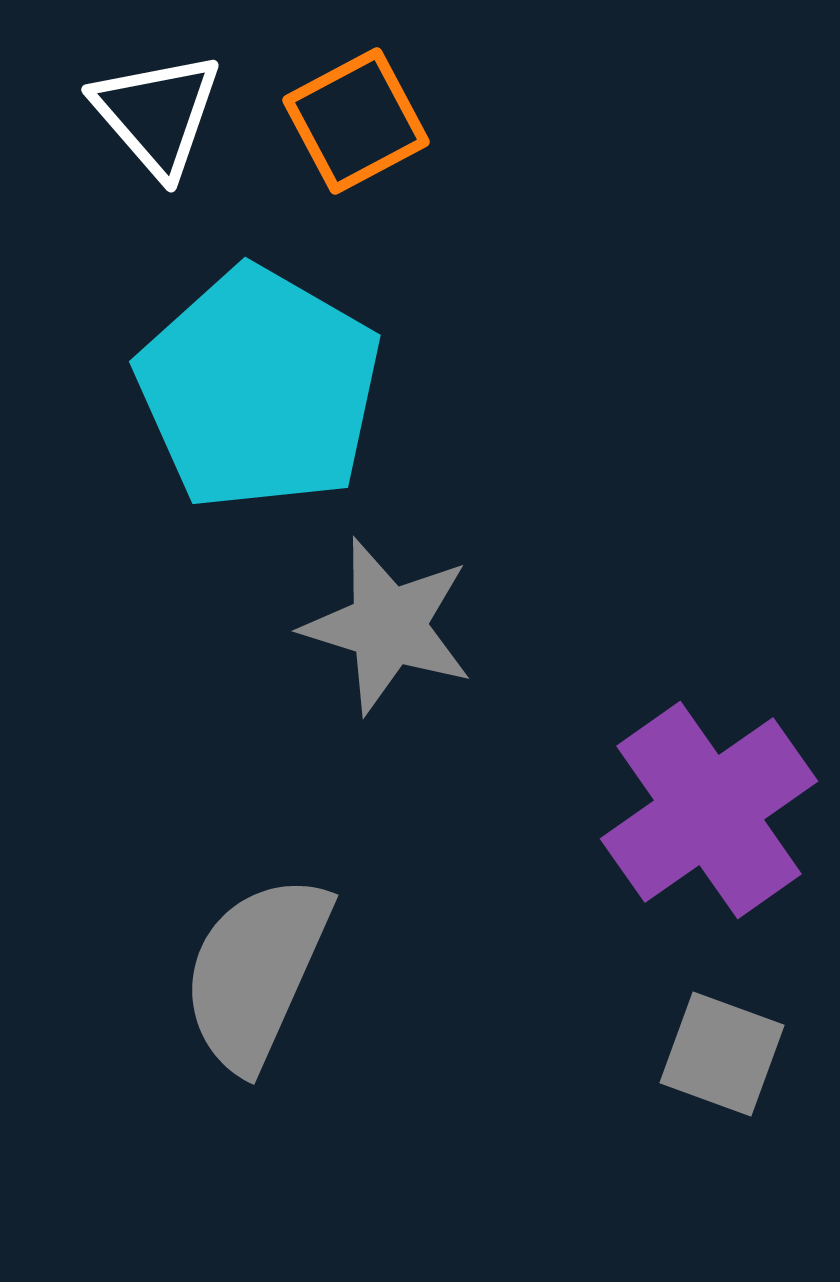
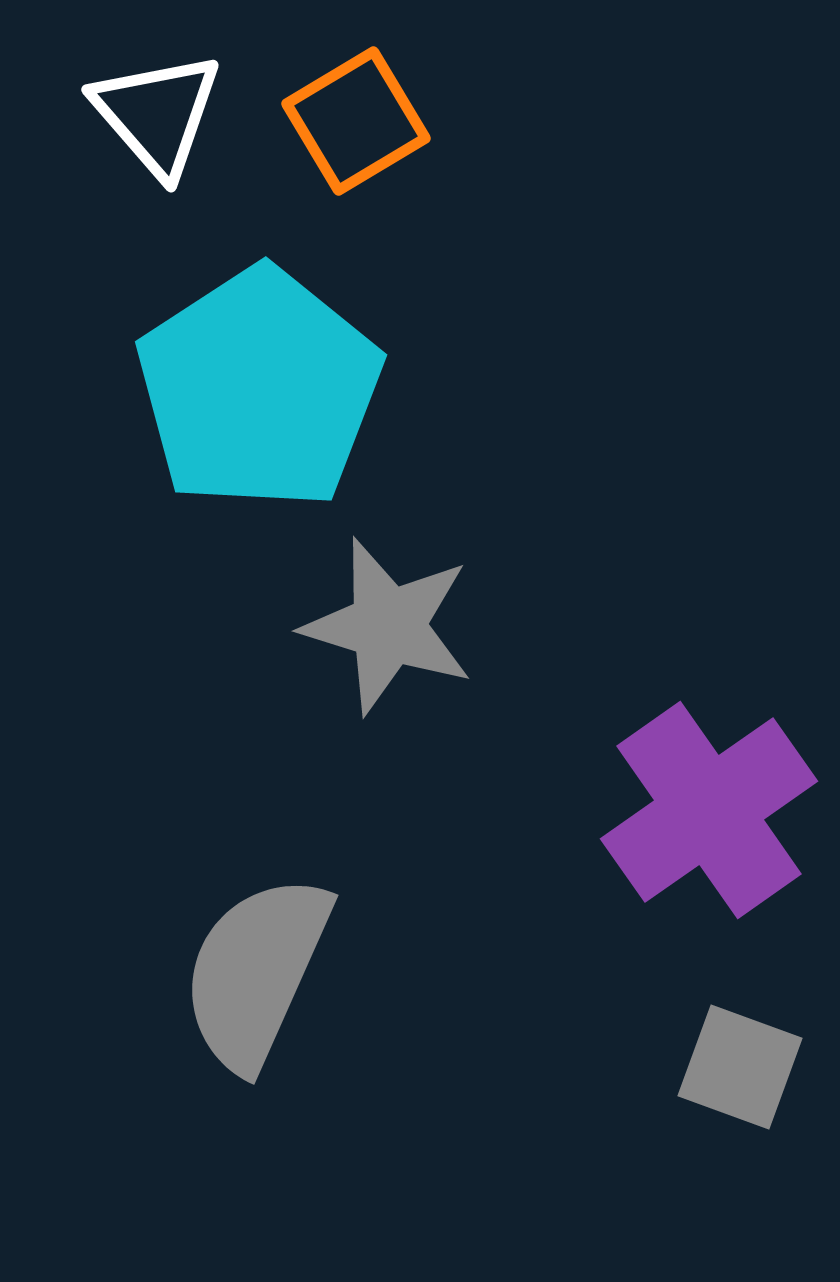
orange square: rotated 3 degrees counterclockwise
cyan pentagon: rotated 9 degrees clockwise
gray square: moved 18 px right, 13 px down
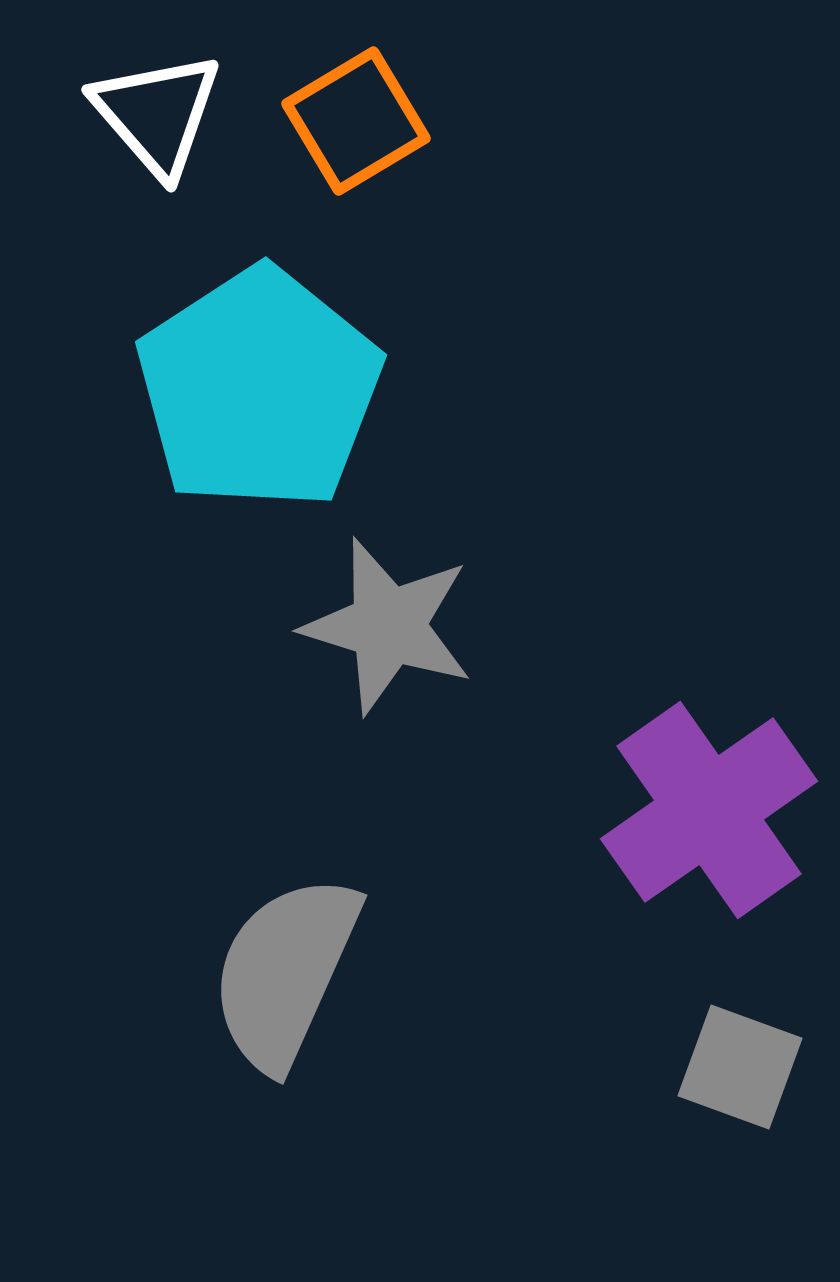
gray semicircle: moved 29 px right
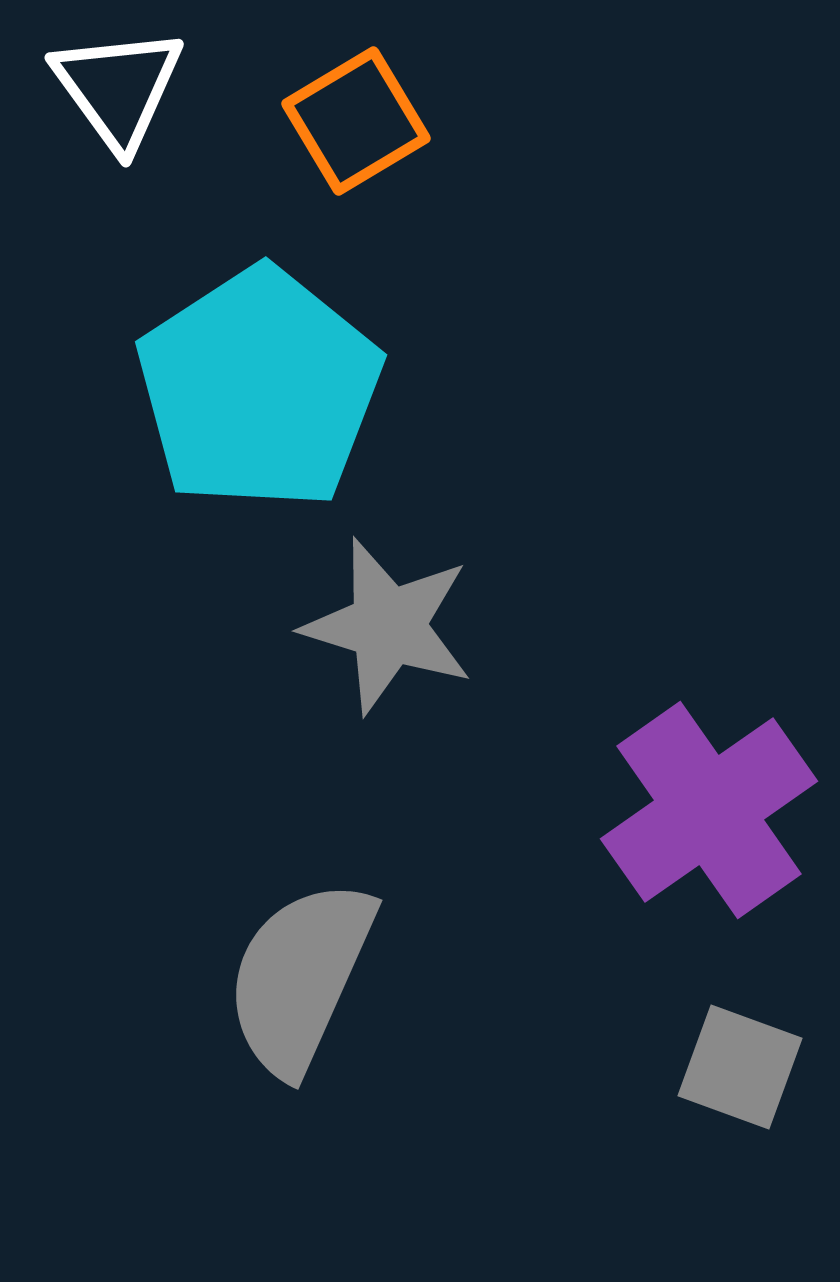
white triangle: moved 39 px left, 26 px up; rotated 5 degrees clockwise
gray semicircle: moved 15 px right, 5 px down
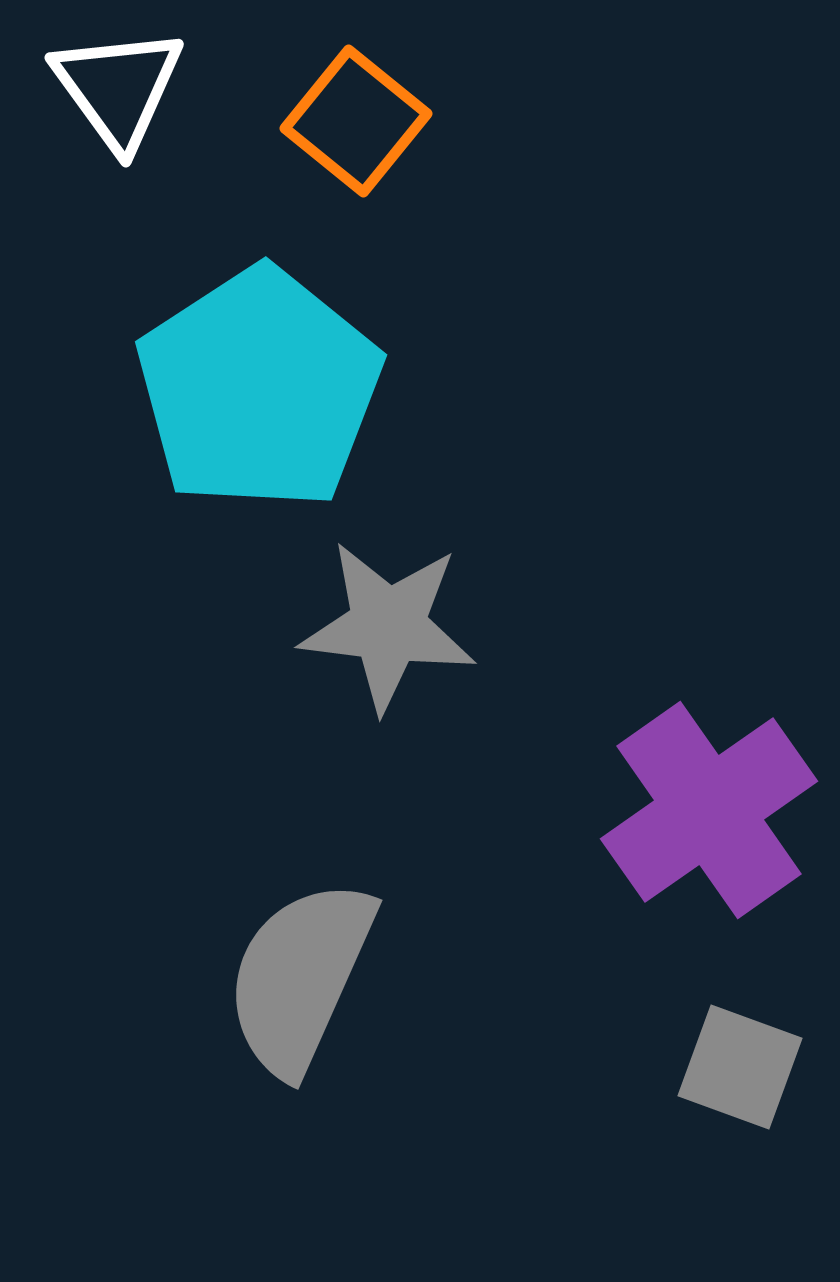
orange square: rotated 20 degrees counterclockwise
gray star: rotated 10 degrees counterclockwise
